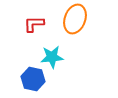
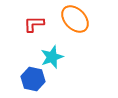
orange ellipse: rotated 64 degrees counterclockwise
cyan star: rotated 15 degrees counterclockwise
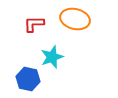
orange ellipse: rotated 32 degrees counterclockwise
blue hexagon: moved 5 px left
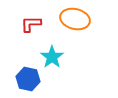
red L-shape: moved 3 px left
cyan star: rotated 15 degrees counterclockwise
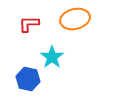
orange ellipse: rotated 28 degrees counterclockwise
red L-shape: moved 2 px left
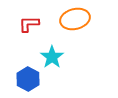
blue hexagon: rotated 15 degrees clockwise
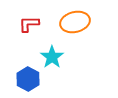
orange ellipse: moved 3 px down
